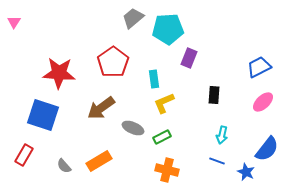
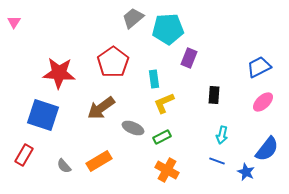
orange cross: rotated 15 degrees clockwise
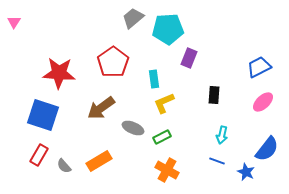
red rectangle: moved 15 px right
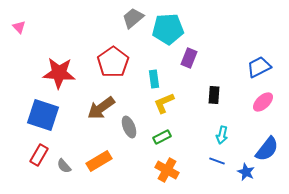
pink triangle: moved 5 px right, 5 px down; rotated 16 degrees counterclockwise
gray ellipse: moved 4 px left, 1 px up; rotated 45 degrees clockwise
